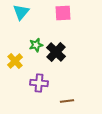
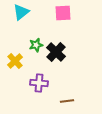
cyan triangle: rotated 12 degrees clockwise
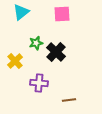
pink square: moved 1 px left, 1 px down
green star: moved 2 px up
brown line: moved 2 px right, 1 px up
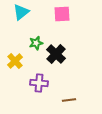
black cross: moved 2 px down
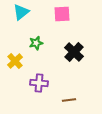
black cross: moved 18 px right, 2 px up
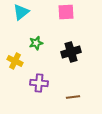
pink square: moved 4 px right, 2 px up
black cross: moved 3 px left; rotated 30 degrees clockwise
yellow cross: rotated 21 degrees counterclockwise
brown line: moved 4 px right, 3 px up
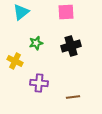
black cross: moved 6 px up
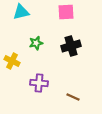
cyan triangle: rotated 24 degrees clockwise
yellow cross: moved 3 px left
brown line: rotated 32 degrees clockwise
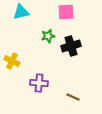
green star: moved 12 px right, 7 px up
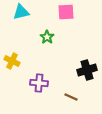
green star: moved 1 px left, 1 px down; rotated 24 degrees counterclockwise
black cross: moved 16 px right, 24 px down
brown line: moved 2 px left
